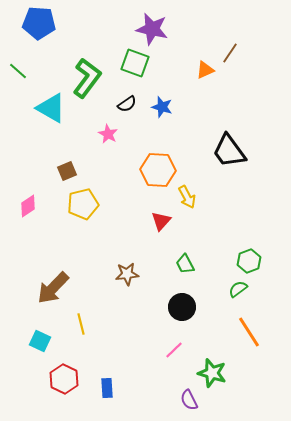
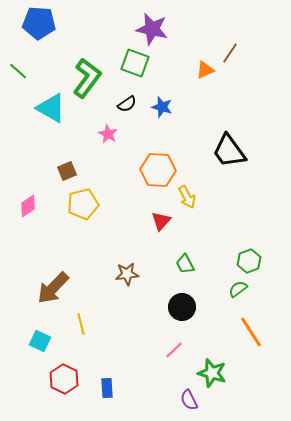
orange line: moved 2 px right
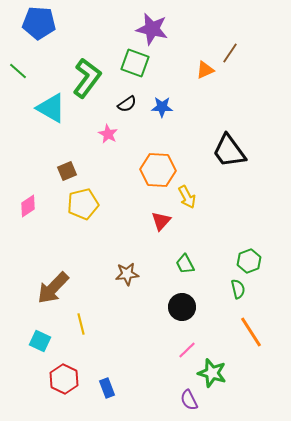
blue star: rotated 15 degrees counterclockwise
green semicircle: rotated 114 degrees clockwise
pink line: moved 13 px right
blue rectangle: rotated 18 degrees counterclockwise
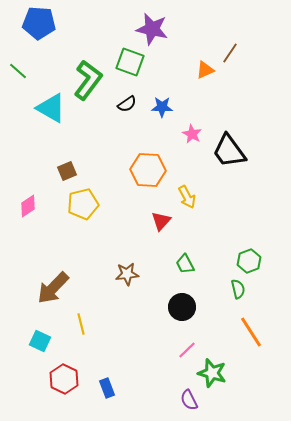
green square: moved 5 px left, 1 px up
green L-shape: moved 1 px right, 2 px down
pink star: moved 84 px right
orange hexagon: moved 10 px left
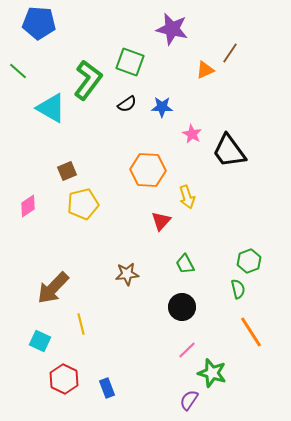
purple star: moved 20 px right
yellow arrow: rotated 10 degrees clockwise
purple semicircle: rotated 60 degrees clockwise
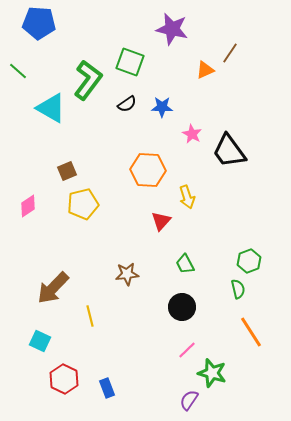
yellow line: moved 9 px right, 8 px up
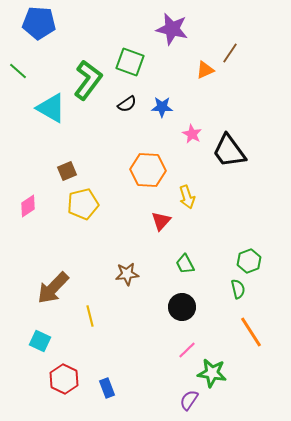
green star: rotated 8 degrees counterclockwise
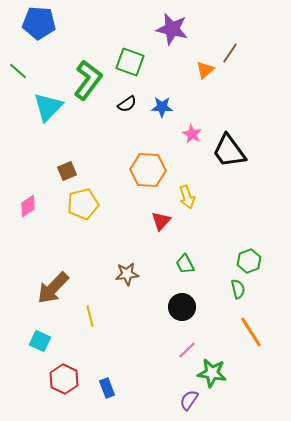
orange triangle: rotated 18 degrees counterclockwise
cyan triangle: moved 3 px left, 1 px up; rotated 44 degrees clockwise
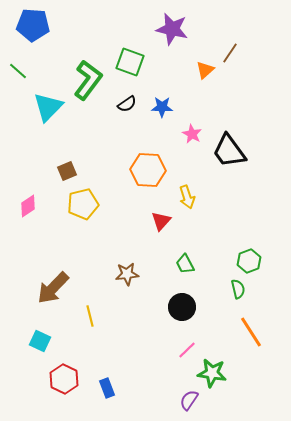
blue pentagon: moved 6 px left, 2 px down
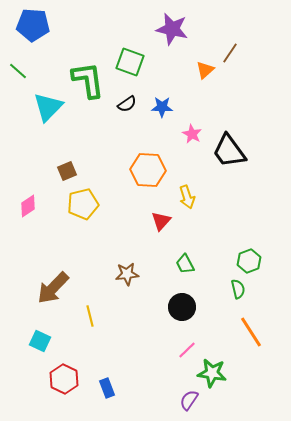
green L-shape: rotated 45 degrees counterclockwise
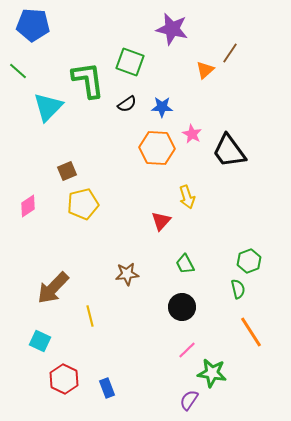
orange hexagon: moved 9 px right, 22 px up
